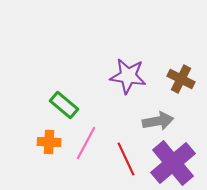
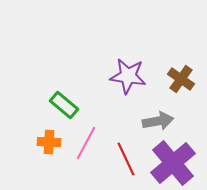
brown cross: rotated 8 degrees clockwise
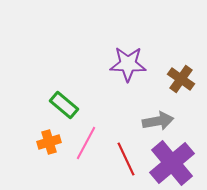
purple star: moved 12 px up; rotated 6 degrees counterclockwise
orange cross: rotated 20 degrees counterclockwise
purple cross: moved 1 px left
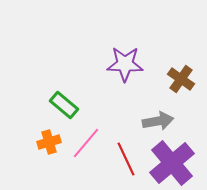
purple star: moved 3 px left
pink line: rotated 12 degrees clockwise
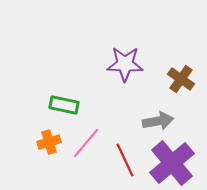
green rectangle: rotated 28 degrees counterclockwise
red line: moved 1 px left, 1 px down
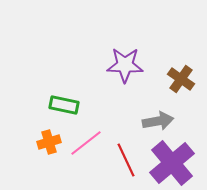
purple star: moved 1 px down
pink line: rotated 12 degrees clockwise
red line: moved 1 px right
